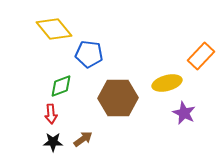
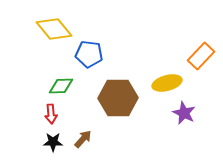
green diamond: rotated 20 degrees clockwise
brown arrow: rotated 12 degrees counterclockwise
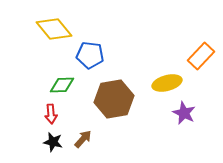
blue pentagon: moved 1 px right, 1 px down
green diamond: moved 1 px right, 1 px up
brown hexagon: moved 4 px left, 1 px down; rotated 9 degrees counterclockwise
black star: rotated 12 degrees clockwise
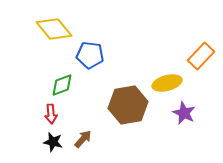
green diamond: rotated 20 degrees counterclockwise
brown hexagon: moved 14 px right, 6 px down
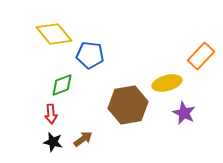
yellow diamond: moved 5 px down
brown arrow: rotated 12 degrees clockwise
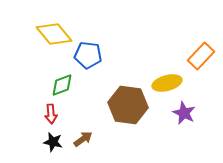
blue pentagon: moved 2 px left
brown hexagon: rotated 18 degrees clockwise
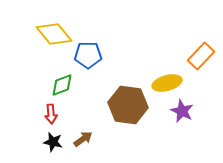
blue pentagon: rotated 8 degrees counterclockwise
purple star: moved 2 px left, 2 px up
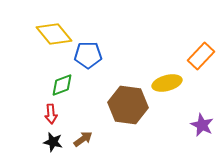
purple star: moved 20 px right, 14 px down
